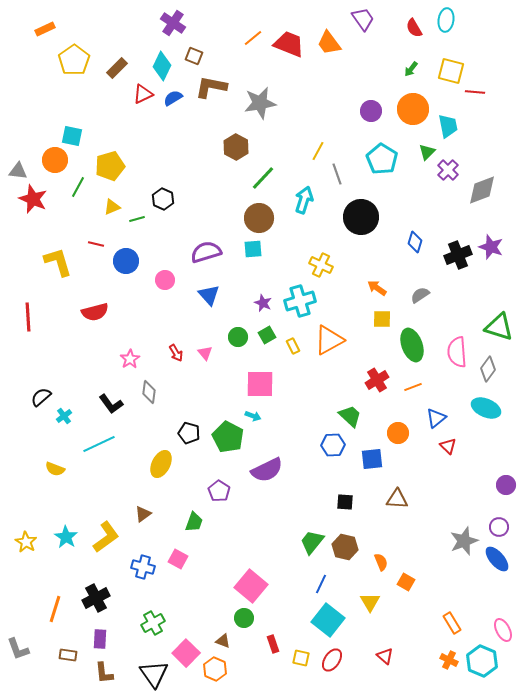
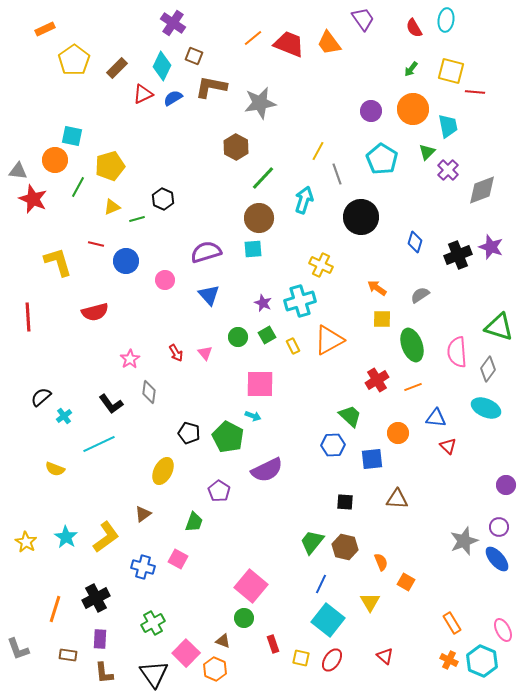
blue triangle at (436, 418): rotated 45 degrees clockwise
yellow ellipse at (161, 464): moved 2 px right, 7 px down
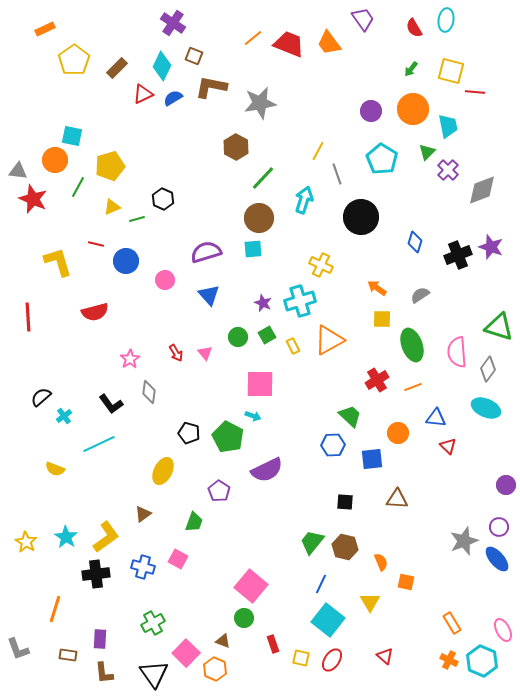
orange square at (406, 582): rotated 18 degrees counterclockwise
black cross at (96, 598): moved 24 px up; rotated 20 degrees clockwise
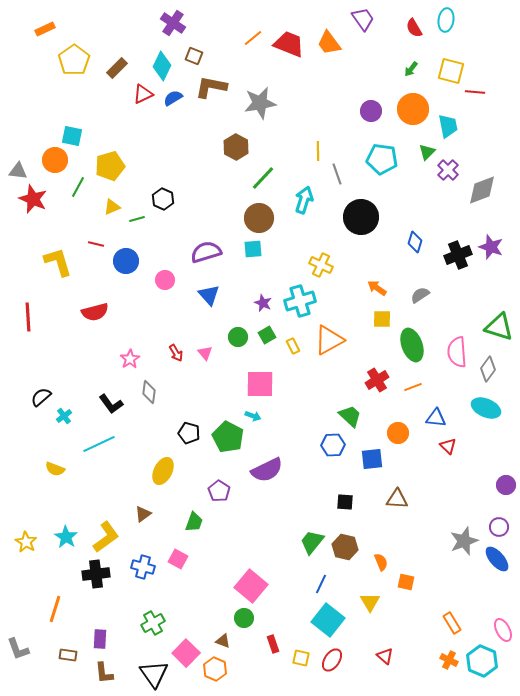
yellow line at (318, 151): rotated 30 degrees counterclockwise
cyan pentagon at (382, 159): rotated 24 degrees counterclockwise
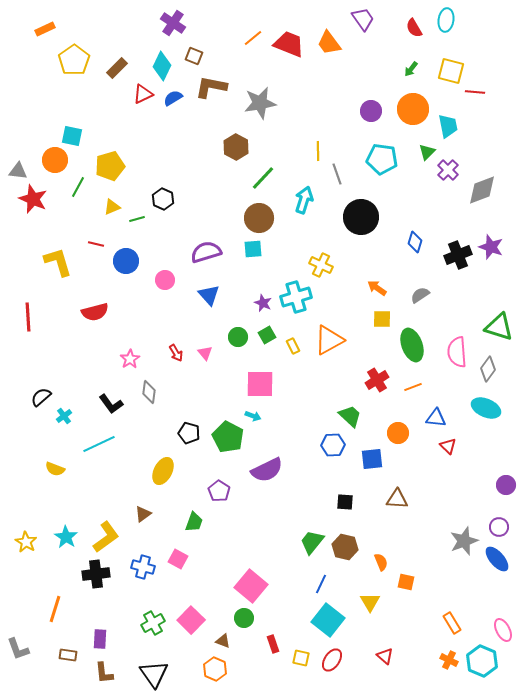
cyan cross at (300, 301): moved 4 px left, 4 px up
pink square at (186, 653): moved 5 px right, 33 px up
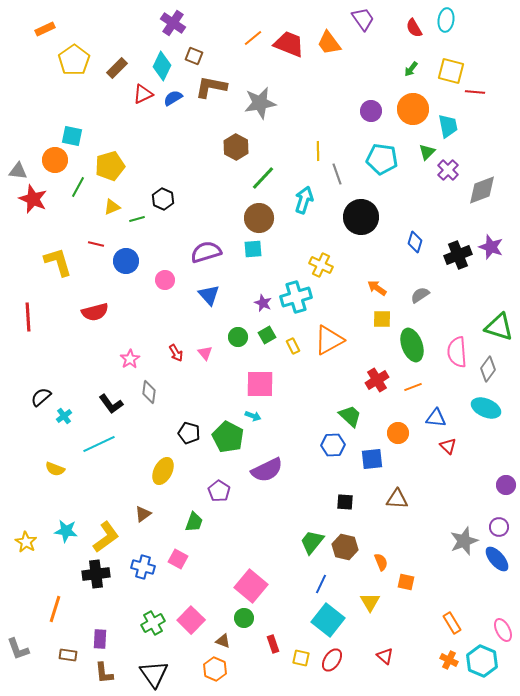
cyan star at (66, 537): moved 6 px up; rotated 25 degrees counterclockwise
